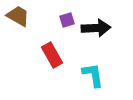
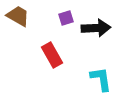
purple square: moved 1 px left, 2 px up
cyan L-shape: moved 8 px right, 4 px down
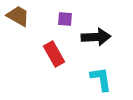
purple square: moved 1 px left, 1 px down; rotated 21 degrees clockwise
black arrow: moved 9 px down
red rectangle: moved 2 px right, 1 px up
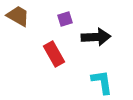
purple square: rotated 21 degrees counterclockwise
cyan L-shape: moved 1 px right, 3 px down
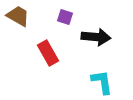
purple square: moved 2 px up; rotated 35 degrees clockwise
black arrow: rotated 8 degrees clockwise
red rectangle: moved 6 px left, 1 px up
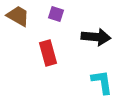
purple square: moved 9 px left, 3 px up
red rectangle: rotated 15 degrees clockwise
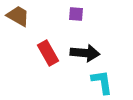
purple square: moved 20 px right; rotated 14 degrees counterclockwise
black arrow: moved 11 px left, 16 px down
red rectangle: rotated 15 degrees counterclockwise
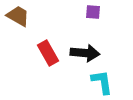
purple square: moved 17 px right, 2 px up
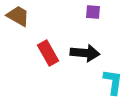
cyan L-shape: moved 11 px right; rotated 16 degrees clockwise
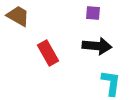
purple square: moved 1 px down
black arrow: moved 12 px right, 7 px up
cyan L-shape: moved 2 px left, 1 px down
